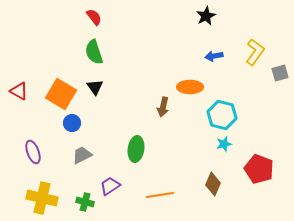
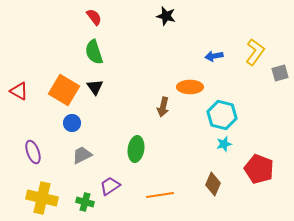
black star: moved 40 px left; rotated 30 degrees counterclockwise
orange square: moved 3 px right, 4 px up
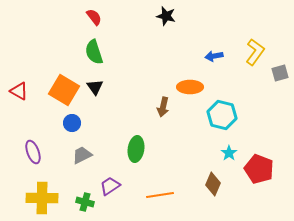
cyan star: moved 5 px right, 9 px down; rotated 21 degrees counterclockwise
yellow cross: rotated 12 degrees counterclockwise
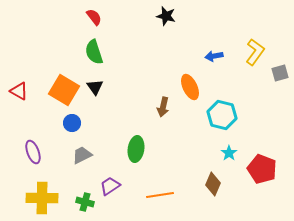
orange ellipse: rotated 65 degrees clockwise
red pentagon: moved 3 px right
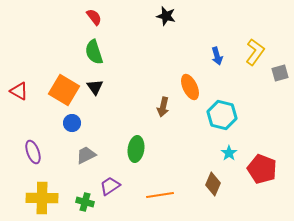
blue arrow: moved 3 px right; rotated 96 degrees counterclockwise
gray trapezoid: moved 4 px right
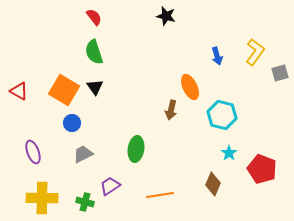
brown arrow: moved 8 px right, 3 px down
gray trapezoid: moved 3 px left, 1 px up
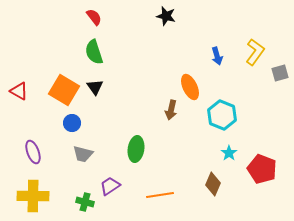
cyan hexagon: rotated 8 degrees clockwise
gray trapezoid: rotated 140 degrees counterclockwise
yellow cross: moved 9 px left, 2 px up
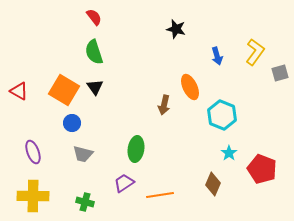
black star: moved 10 px right, 13 px down
brown arrow: moved 7 px left, 5 px up
purple trapezoid: moved 14 px right, 3 px up
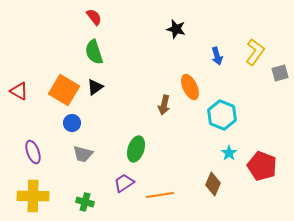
black triangle: rotated 30 degrees clockwise
green ellipse: rotated 10 degrees clockwise
red pentagon: moved 3 px up
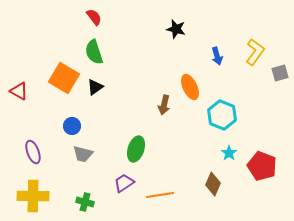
orange square: moved 12 px up
blue circle: moved 3 px down
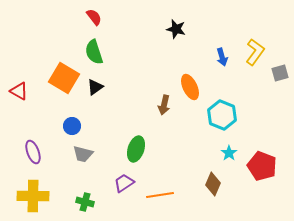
blue arrow: moved 5 px right, 1 px down
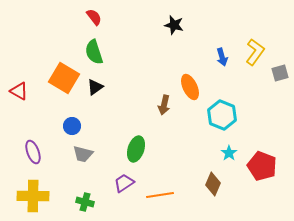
black star: moved 2 px left, 4 px up
